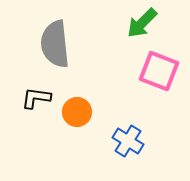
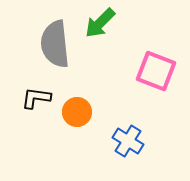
green arrow: moved 42 px left
pink square: moved 3 px left
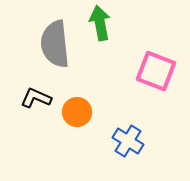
green arrow: rotated 124 degrees clockwise
black L-shape: rotated 16 degrees clockwise
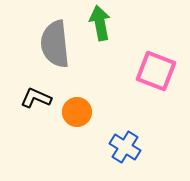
blue cross: moved 3 px left, 6 px down
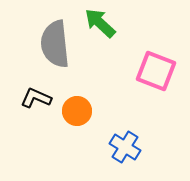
green arrow: rotated 36 degrees counterclockwise
orange circle: moved 1 px up
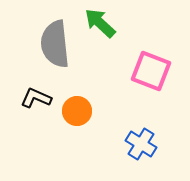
pink square: moved 5 px left
blue cross: moved 16 px right, 3 px up
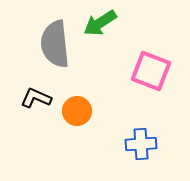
green arrow: rotated 76 degrees counterclockwise
blue cross: rotated 36 degrees counterclockwise
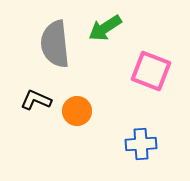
green arrow: moved 5 px right, 5 px down
black L-shape: moved 2 px down
